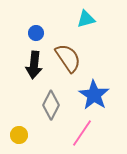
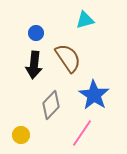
cyan triangle: moved 1 px left, 1 px down
gray diamond: rotated 16 degrees clockwise
yellow circle: moved 2 px right
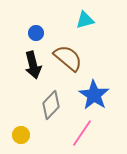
brown semicircle: rotated 16 degrees counterclockwise
black arrow: moved 1 px left; rotated 20 degrees counterclockwise
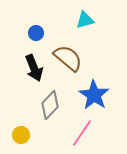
black arrow: moved 1 px right, 3 px down; rotated 8 degrees counterclockwise
gray diamond: moved 1 px left
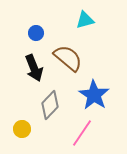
yellow circle: moved 1 px right, 6 px up
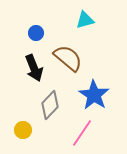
yellow circle: moved 1 px right, 1 px down
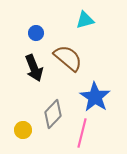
blue star: moved 1 px right, 2 px down
gray diamond: moved 3 px right, 9 px down
pink line: rotated 20 degrees counterclockwise
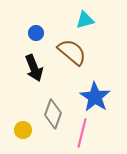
brown semicircle: moved 4 px right, 6 px up
gray diamond: rotated 24 degrees counterclockwise
